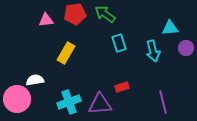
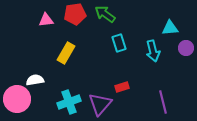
purple triangle: rotated 45 degrees counterclockwise
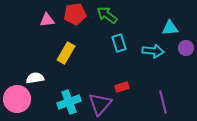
green arrow: moved 2 px right, 1 px down
pink triangle: moved 1 px right
cyan arrow: rotated 70 degrees counterclockwise
white semicircle: moved 2 px up
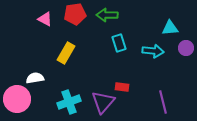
green arrow: rotated 35 degrees counterclockwise
pink triangle: moved 2 px left, 1 px up; rotated 35 degrees clockwise
red rectangle: rotated 24 degrees clockwise
purple triangle: moved 3 px right, 2 px up
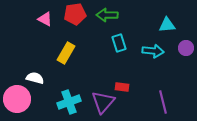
cyan triangle: moved 3 px left, 3 px up
white semicircle: rotated 24 degrees clockwise
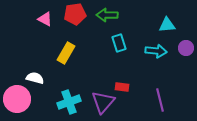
cyan arrow: moved 3 px right
purple line: moved 3 px left, 2 px up
